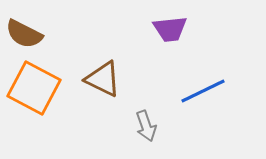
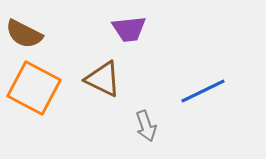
purple trapezoid: moved 41 px left
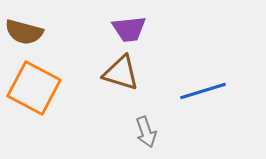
brown semicircle: moved 2 px up; rotated 12 degrees counterclockwise
brown triangle: moved 18 px right, 6 px up; rotated 9 degrees counterclockwise
blue line: rotated 9 degrees clockwise
gray arrow: moved 6 px down
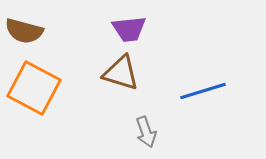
brown semicircle: moved 1 px up
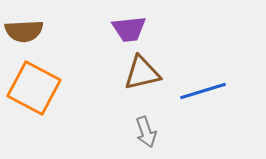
brown semicircle: rotated 18 degrees counterclockwise
brown triangle: moved 21 px right; rotated 30 degrees counterclockwise
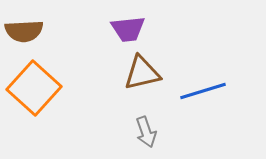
purple trapezoid: moved 1 px left
orange square: rotated 14 degrees clockwise
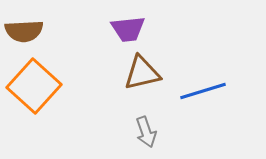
orange square: moved 2 px up
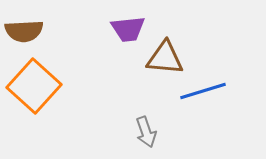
brown triangle: moved 23 px right, 15 px up; rotated 18 degrees clockwise
